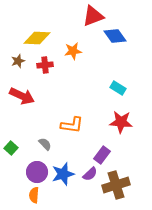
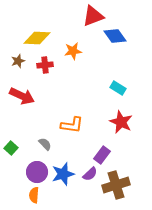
red star: rotated 20 degrees clockwise
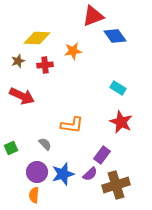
green square: rotated 24 degrees clockwise
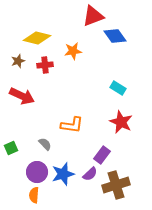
yellow diamond: rotated 12 degrees clockwise
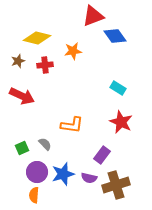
green square: moved 11 px right
purple semicircle: moved 1 px left, 4 px down; rotated 56 degrees clockwise
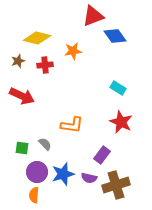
green square: rotated 32 degrees clockwise
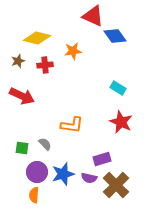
red triangle: rotated 45 degrees clockwise
purple rectangle: moved 4 px down; rotated 36 degrees clockwise
brown cross: rotated 28 degrees counterclockwise
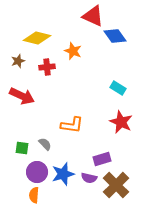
orange star: rotated 30 degrees clockwise
red cross: moved 2 px right, 2 px down
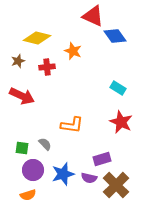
purple circle: moved 4 px left, 2 px up
orange semicircle: moved 6 px left; rotated 112 degrees counterclockwise
